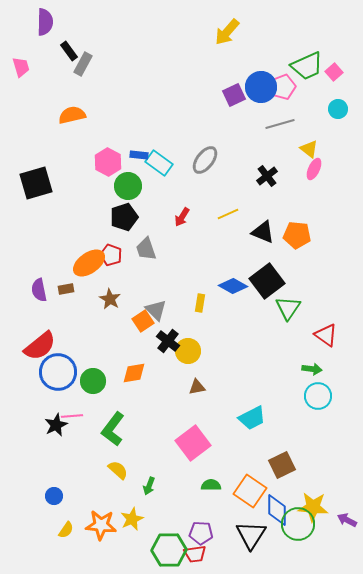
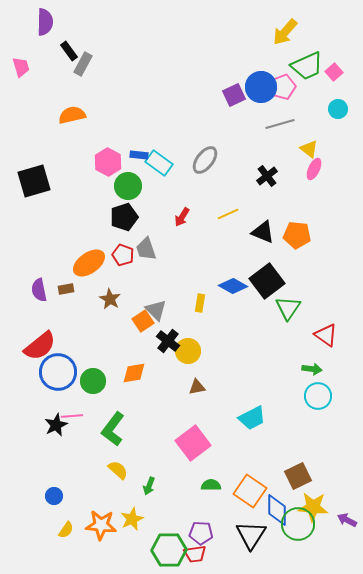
yellow arrow at (227, 32): moved 58 px right
black square at (36, 183): moved 2 px left, 2 px up
red pentagon at (111, 255): moved 12 px right
brown square at (282, 465): moved 16 px right, 11 px down
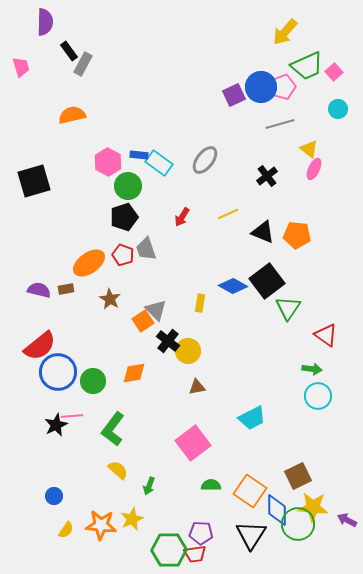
purple semicircle at (39, 290): rotated 115 degrees clockwise
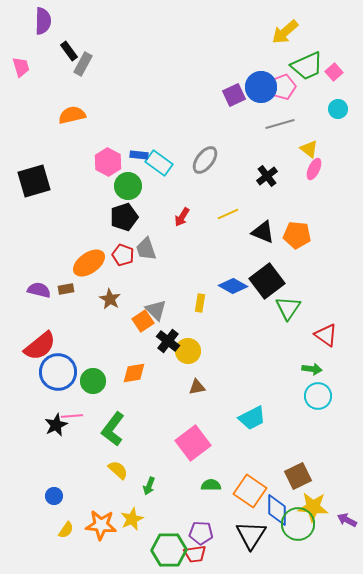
purple semicircle at (45, 22): moved 2 px left, 1 px up
yellow arrow at (285, 32): rotated 8 degrees clockwise
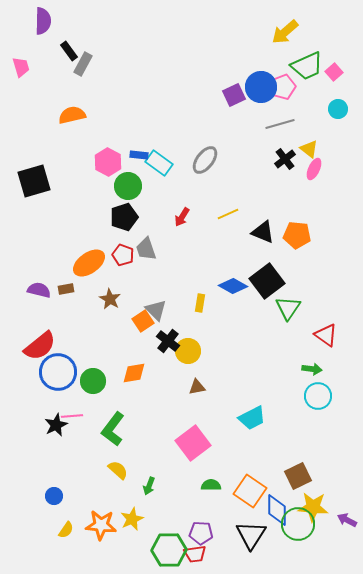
black cross at (267, 176): moved 18 px right, 17 px up
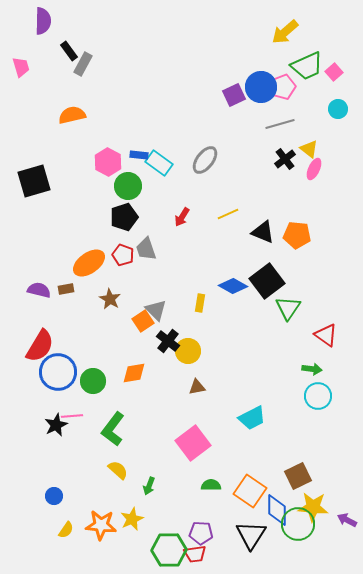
red semicircle at (40, 346): rotated 20 degrees counterclockwise
